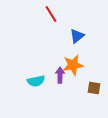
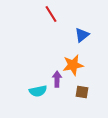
blue triangle: moved 5 px right, 1 px up
purple arrow: moved 3 px left, 4 px down
cyan semicircle: moved 2 px right, 10 px down
brown square: moved 12 px left, 4 px down
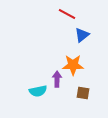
red line: moved 16 px right; rotated 30 degrees counterclockwise
orange star: rotated 10 degrees clockwise
brown square: moved 1 px right, 1 px down
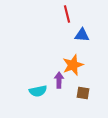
red line: rotated 48 degrees clockwise
blue triangle: rotated 42 degrees clockwise
orange star: rotated 20 degrees counterclockwise
purple arrow: moved 2 px right, 1 px down
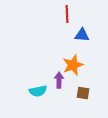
red line: rotated 12 degrees clockwise
